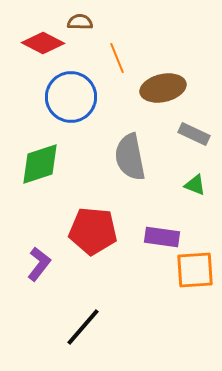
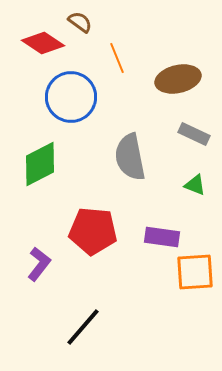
brown semicircle: rotated 35 degrees clockwise
red diamond: rotated 6 degrees clockwise
brown ellipse: moved 15 px right, 9 px up
green diamond: rotated 9 degrees counterclockwise
orange square: moved 2 px down
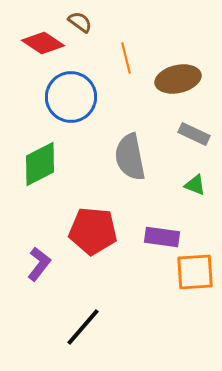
orange line: moved 9 px right; rotated 8 degrees clockwise
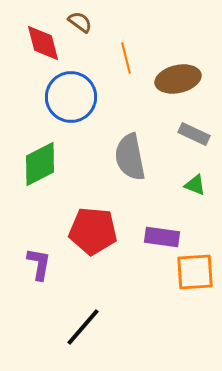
red diamond: rotated 42 degrees clockwise
purple L-shape: rotated 28 degrees counterclockwise
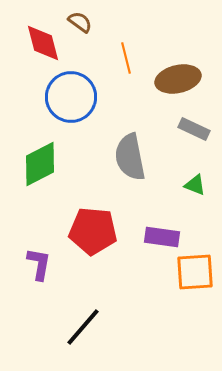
gray rectangle: moved 5 px up
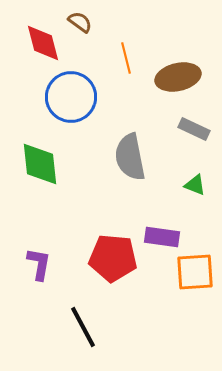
brown ellipse: moved 2 px up
green diamond: rotated 69 degrees counterclockwise
red pentagon: moved 20 px right, 27 px down
black line: rotated 69 degrees counterclockwise
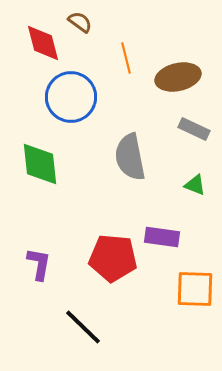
orange square: moved 17 px down; rotated 6 degrees clockwise
black line: rotated 18 degrees counterclockwise
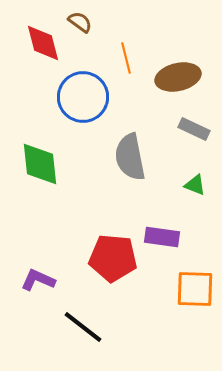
blue circle: moved 12 px right
purple L-shape: moved 1 px left, 16 px down; rotated 76 degrees counterclockwise
black line: rotated 6 degrees counterclockwise
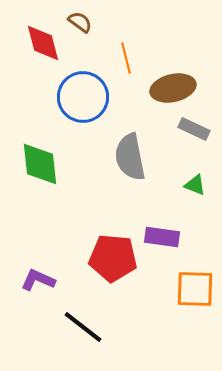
brown ellipse: moved 5 px left, 11 px down
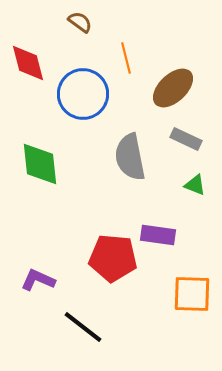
red diamond: moved 15 px left, 20 px down
brown ellipse: rotated 30 degrees counterclockwise
blue circle: moved 3 px up
gray rectangle: moved 8 px left, 10 px down
purple rectangle: moved 4 px left, 2 px up
orange square: moved 3 px left, 5 px down
